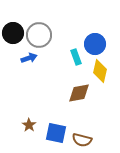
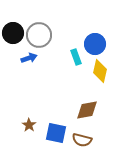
brown diamond: moved 8 px right, 17 px down
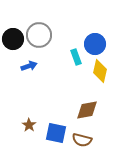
black circle: moved 6 px down
blue arrow: moved 8 px down
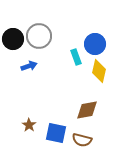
gray circle: moved 1 px down
yellow diamond: moved 1 px left
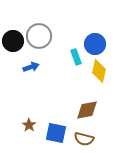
black circle: moved 2 px down
blue arrow: moved 2 px right, 1 px down
brown semicircle: moved 2 px right, 1 px up
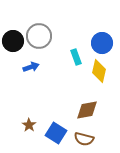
blue circle: moved 7 px right, 1 px up
blue square: rotated 20 degrees clockwise
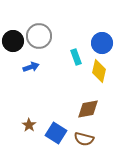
brown diamond: moved 1 px right, 1 px up
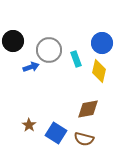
gray circle: moved 10 px right, 14 px down
cyan rectangle: moved 2 px down
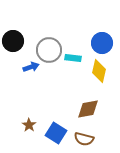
cyan rectangle: moved 3 px left, 1 px up; rotated 63 degrees counterclockwise
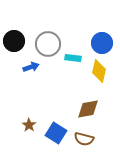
black circle: moved 1 px right
gray circle: moved 1 px left, 6 px up
